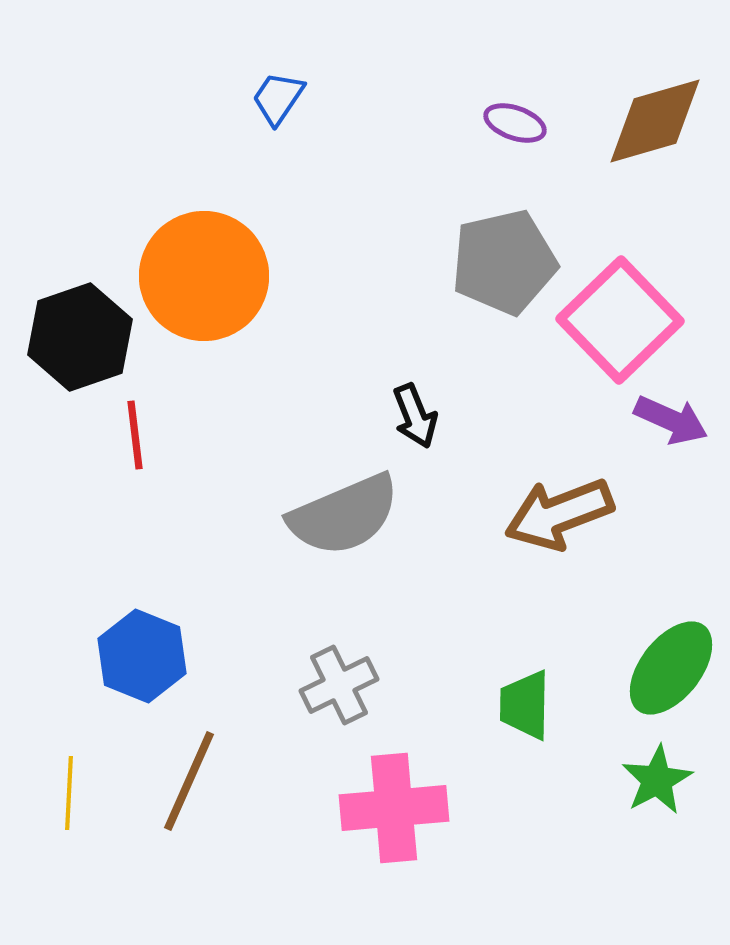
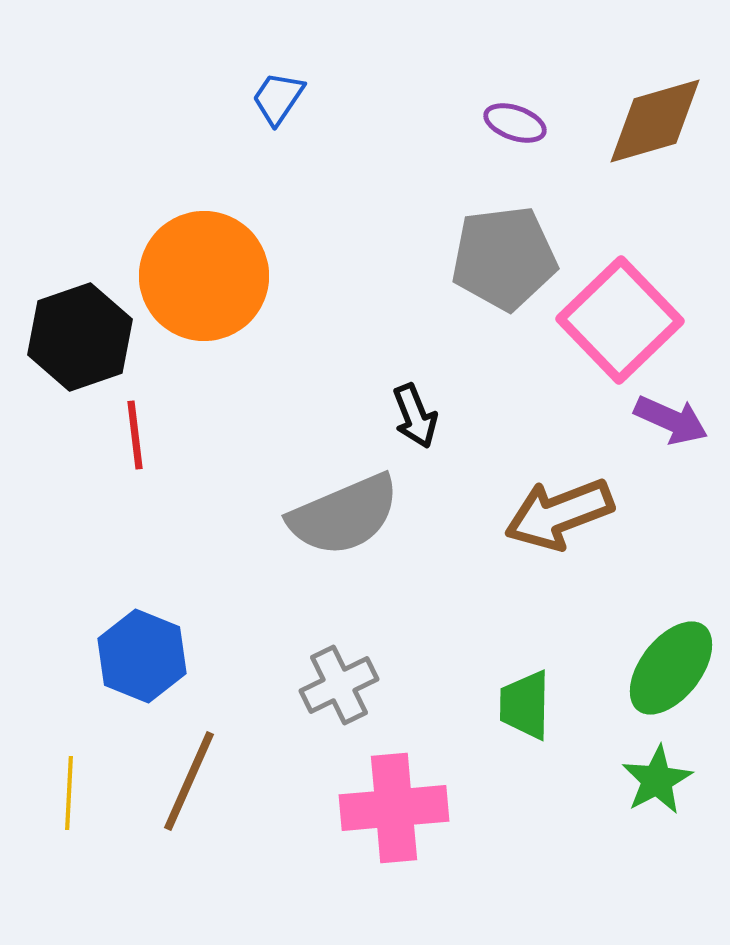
gray pentagon: moved 4 px up; rotated 6 degrees clockwise
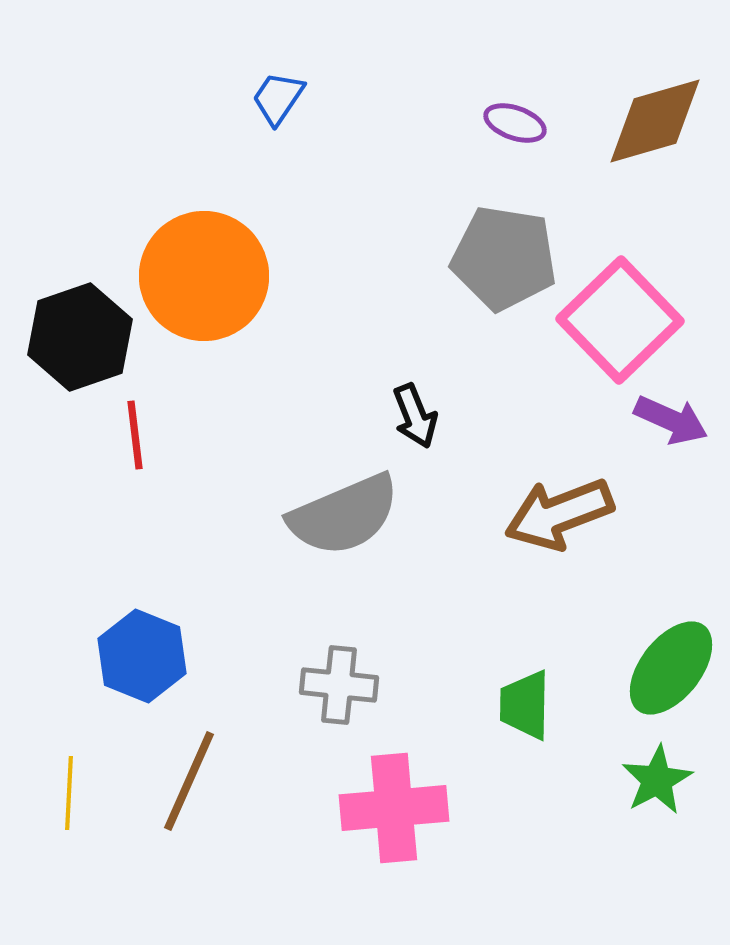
gray pentagon: rotated 16 degrees clockwise
gray cross: rotated 32 degrees clockwise
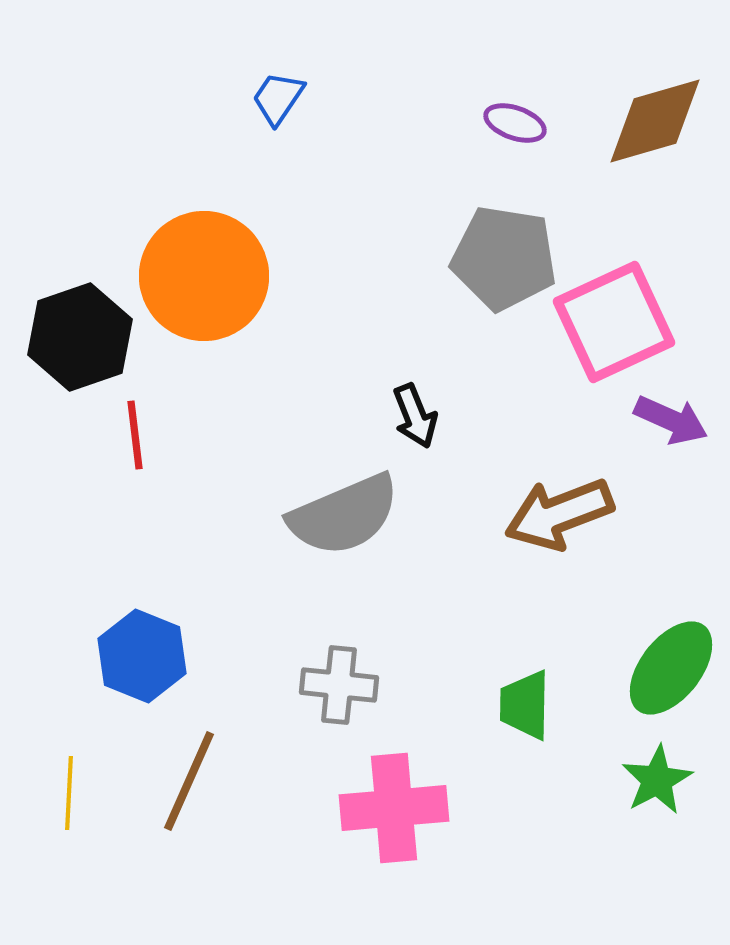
pink square: moved 6 px left, 2 px down; rotated 19 degrees clockwise
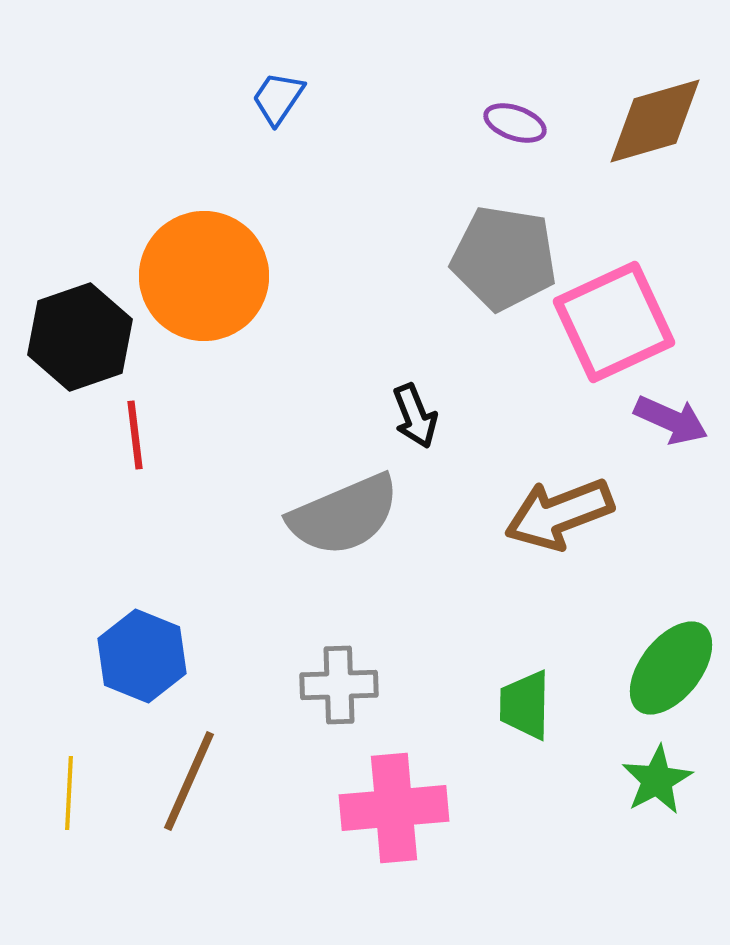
gray cross: rotated 8 degrees counterclockwise
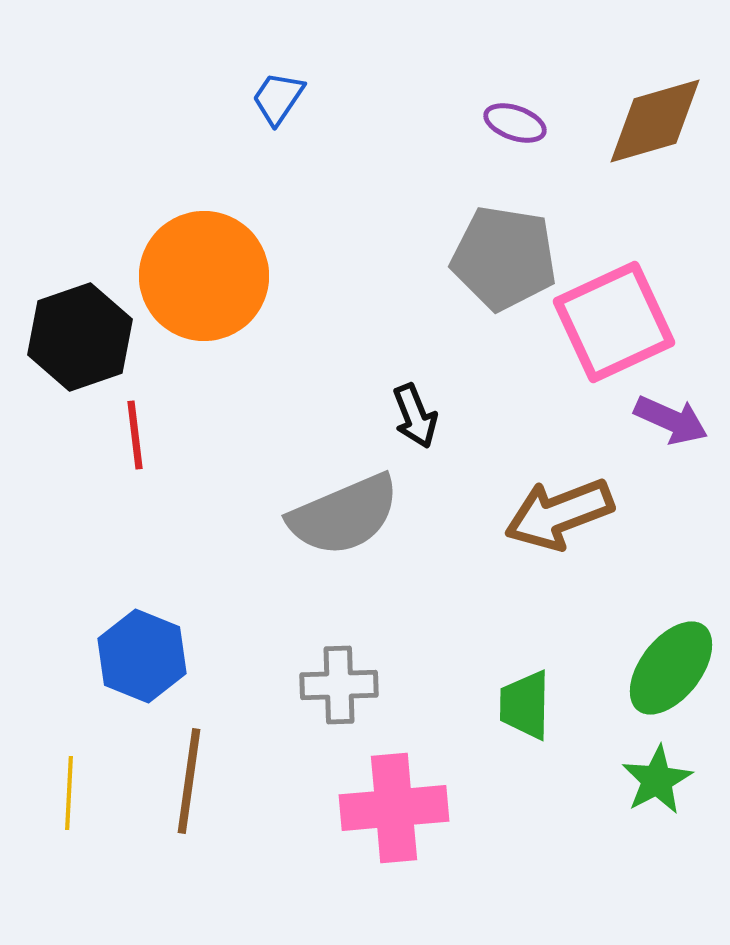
brown line: rotated 16 degrees counterclockwise
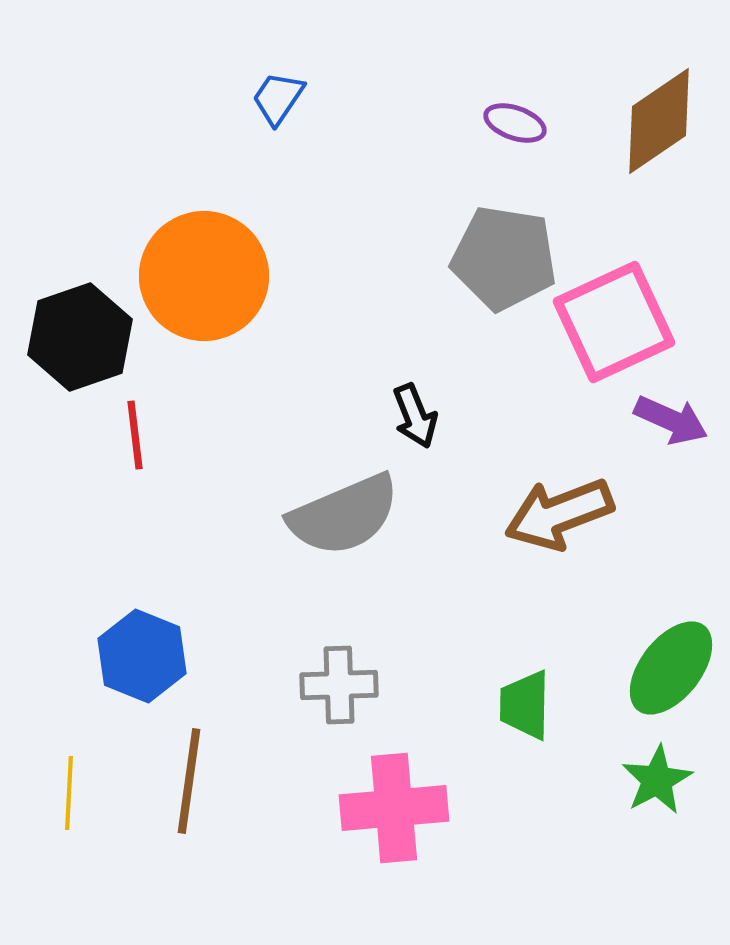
brown diamond: moved 4 px right; rotated 18 degrees counterclockwise
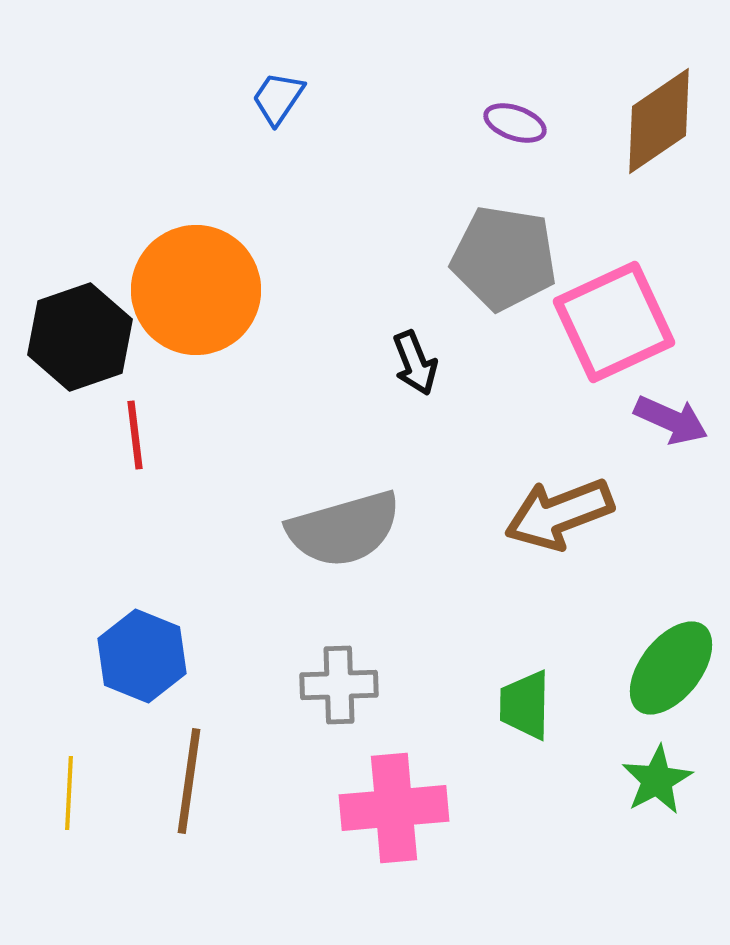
orange circle: moved 8 px left, 14 px down
black arrow: moved 53 px up
gray semicircle: moved 14 px down; rotated 7 degrees clockwise
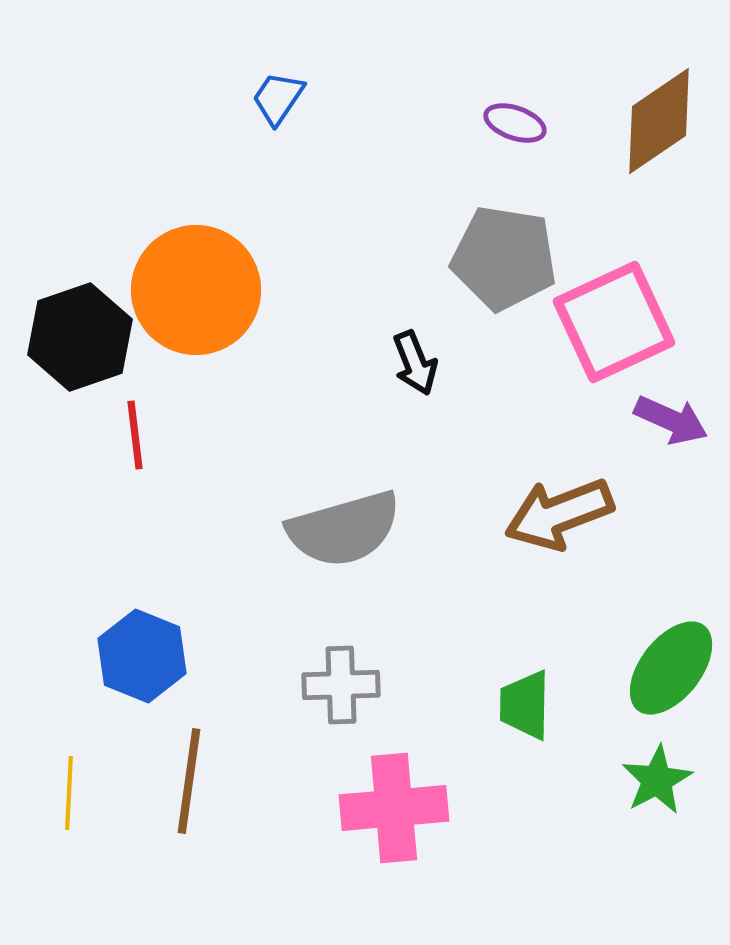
gray cross: moved 2 px right
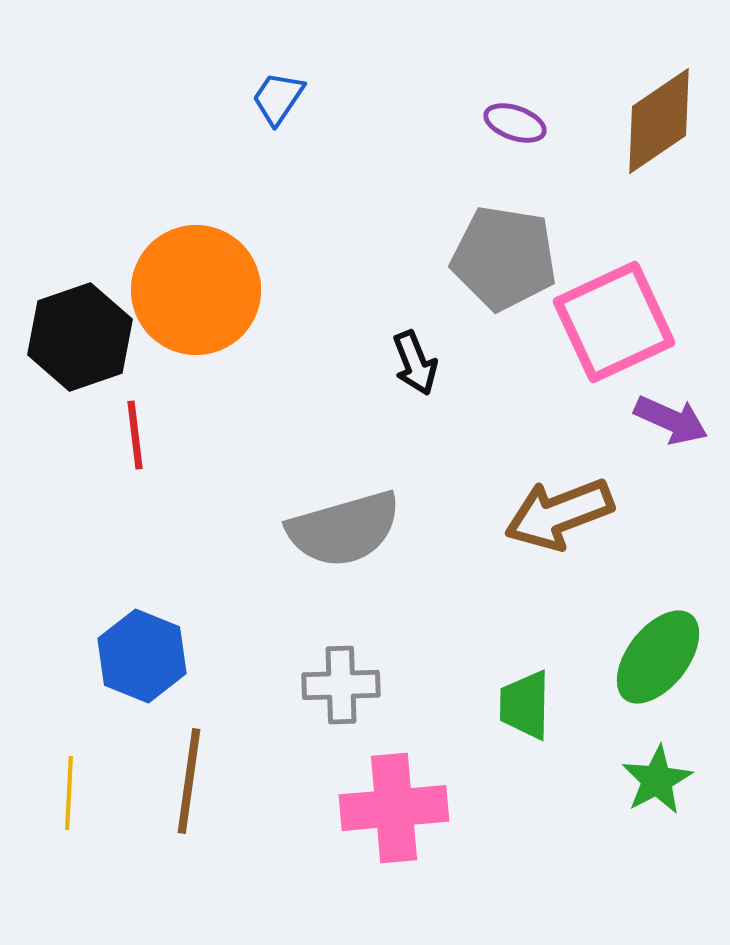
green ellipse: moved 13 px left, 11 px up
